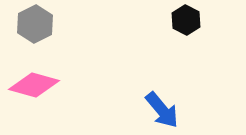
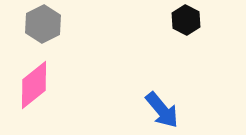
gray hexagon: moved 8 px right
pink diamond: rotated 54 degrees counterclockwise
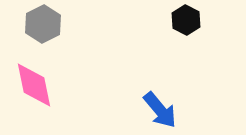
pink diamond: rotated 63 degrees counterclockwise
blue arrow: moved 2 px left
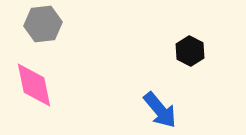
black hexagon: moved 4 px right, 31 px down
gray hexagon: rotated 21 degrees clockwise
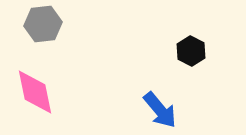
black hexagon: moved 1 px right
pink diamond: moved 1 px right, 7 px down
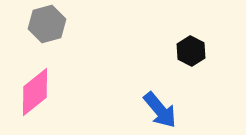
gray hexagon: moved 4 px right; rotated 9 degrees counterclockwise
pink diamond: rotated 63 degrees clockwise
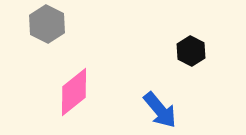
gray hexagon: rotated 18 degrees counterclockwise
pink diamond: moved 39 px right
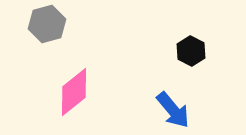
gray hexagon: rotated 18 degrees clockwise
blue arrow: moved 13 px right
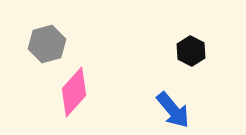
gray hexagon: moved 20 px down
pink diamond: rotated 9 degrees counterclockwise
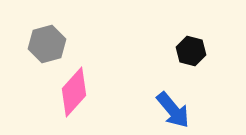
black hexagon: rotated 12 degrees counterclockwise
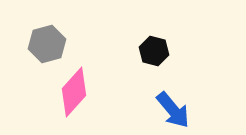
black hexagon: moved 37 px left
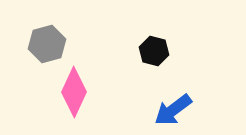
pink diamond: rotated 18 degrees counterclockwise
blue arrow: rotated 93 degrees clockwise
